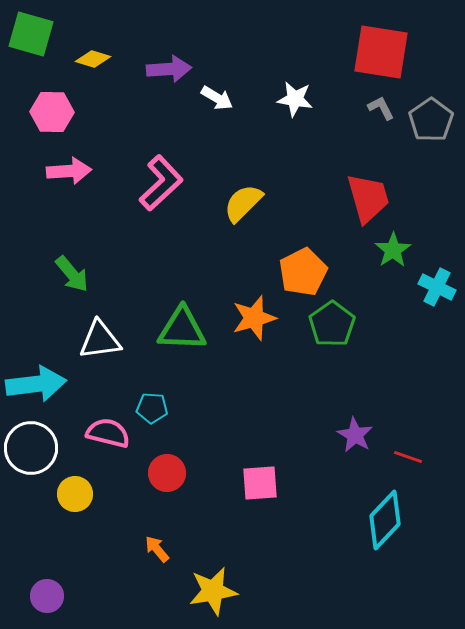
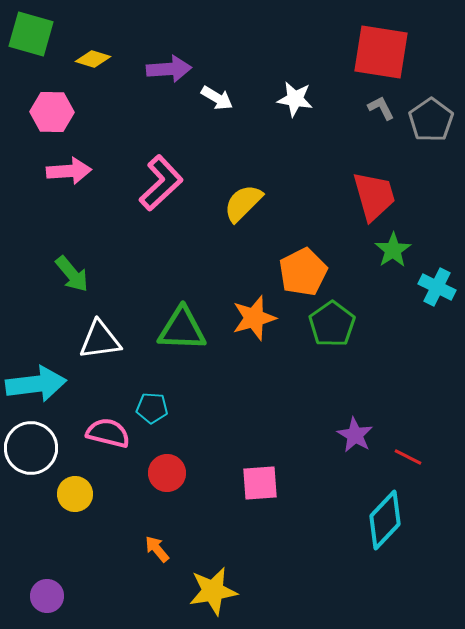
red trapezoid: moved 6 px right, 2 px up
red line: rotated 8 degrees clockwise
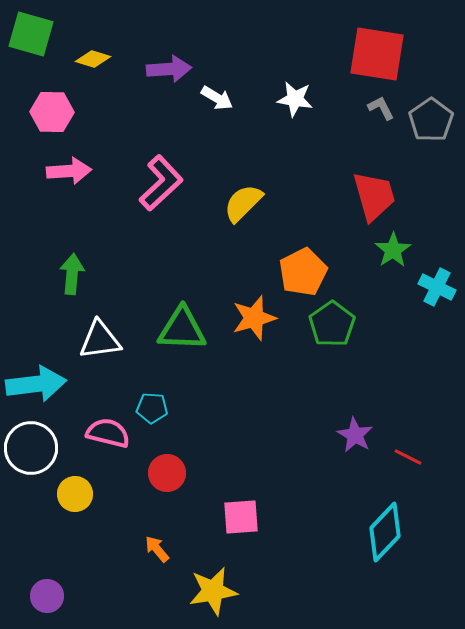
red square: moved 4 px left, 2 px down
green arrow: rotated 135 degrees counterclockwise
pink square: moved 19 px left, 34 px down
cyan diamond: moved 12 px down
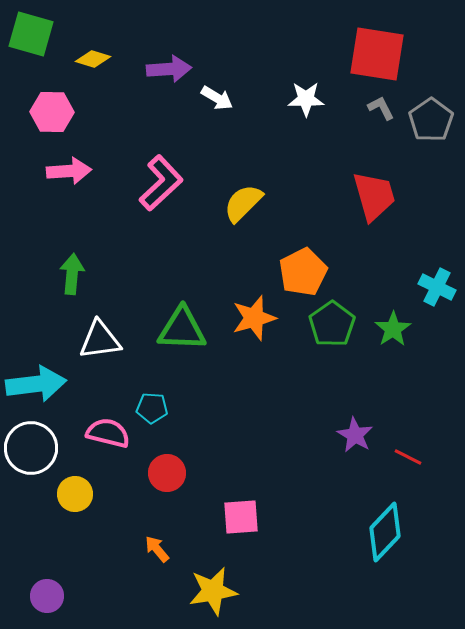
white star: moved 11 px right; rotated 9 degrees counterclockwise
green star: moved 79 px down
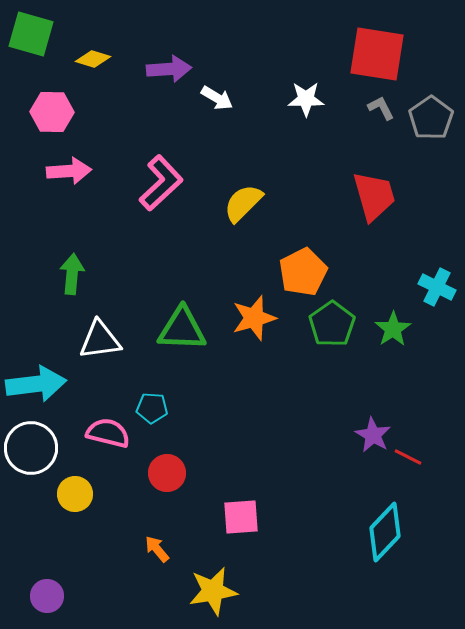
gray pentagon: moved 2 px up
purple star: moved 18 px right
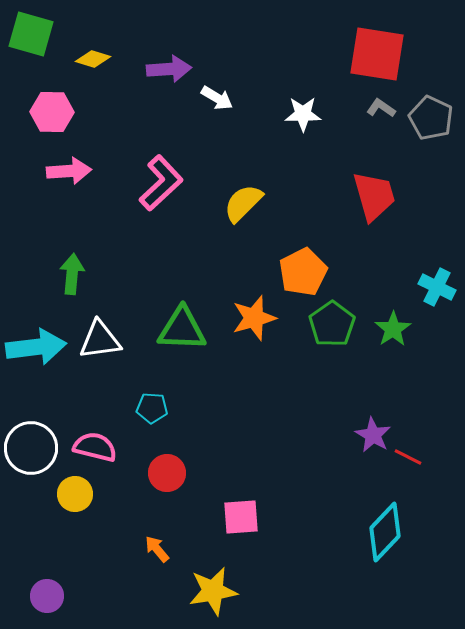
white star: moved 3 px left, 15 px down
gray L-shape: rotated 28 degrees counterclockwise
gray pentagon: rotated 12 degrees counterclockwise
cyan arrow: moved 37 px up
pink semicircle: moved 13 px left, 14 px down
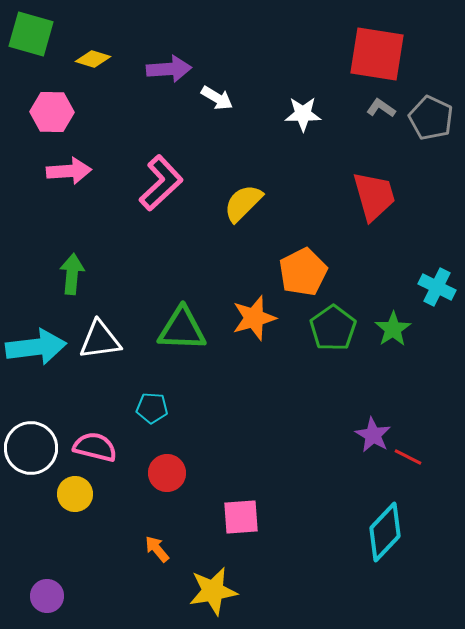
green pentagon: moved 1 px right, 4 px down
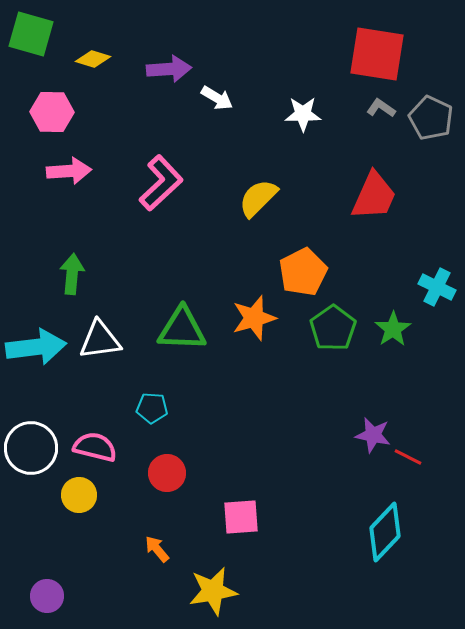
red trapezoid: rotated 40 degrees clockwise
yellow semicircle: moved 15 px right, 5 px up
purple star: rotated 18 degrees counterclockwise
yellow circle: moved 4 px right, 1 px down
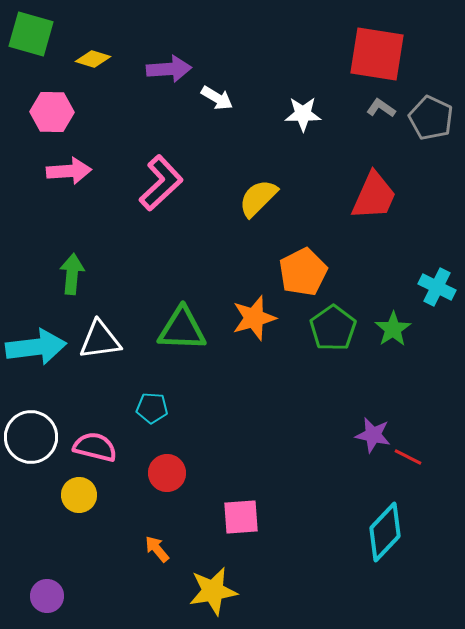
white circle: moved 11 px up
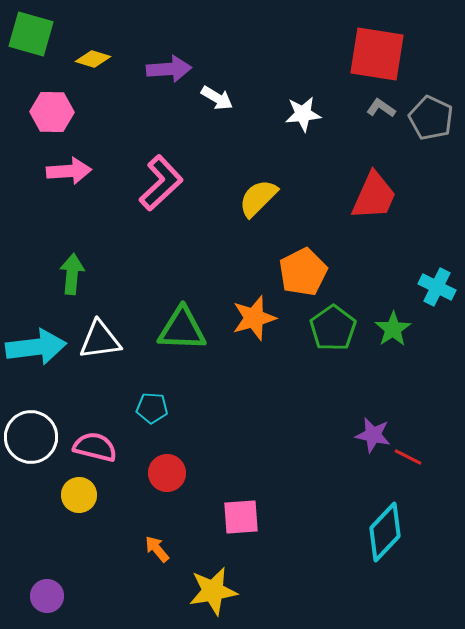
white star: rotated 6 degrees counterclockwise
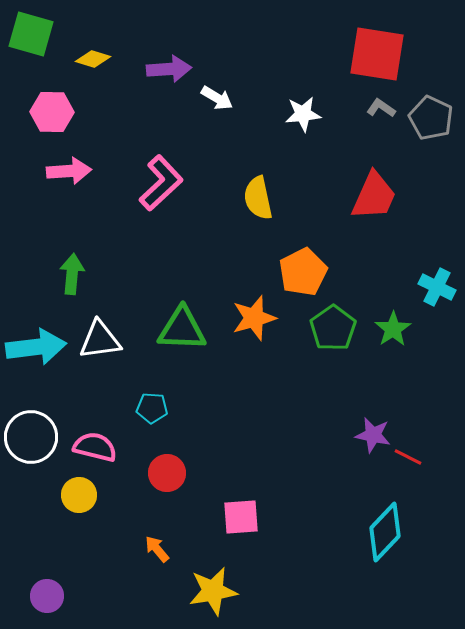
yellow semicircle: rotated 57 degrees counterclockwise
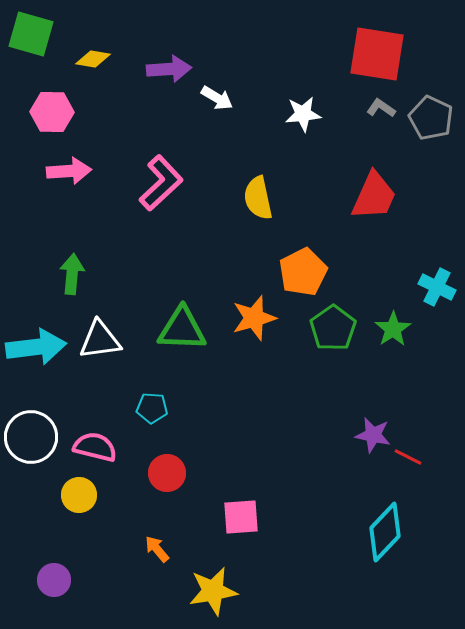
yellow diamond: rotated 8 degrees counterclockwise
purple circle: moved 7 px right, 16 px up
